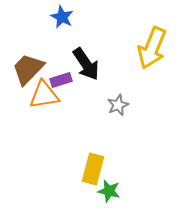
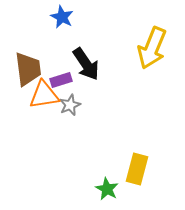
brown trapezoid: rotated 129 degrees clockwise
gray star: moved 48 px left
yellow rectangle: moved 44 px right
green star: moved 2 px left, 2 px up; rotated 15 degrees clockwise
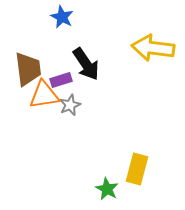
yellow arrow: moved 1 px right; rotated 75 degrees clockwise
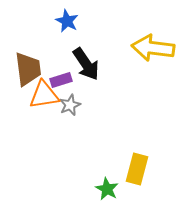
blue star: moved 5 px right, 4 px down
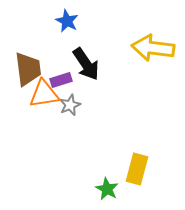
orange triangle: moved 1 px up
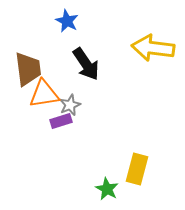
purple rectangle: moved 41 px down
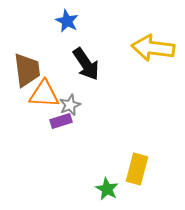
brown trapezoid: moved 1 px left, 1 px down
orange triangle: rotated 12 degrees clockwise
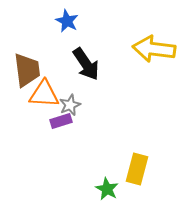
yellow arrow: moved 1 px right, 1 px down
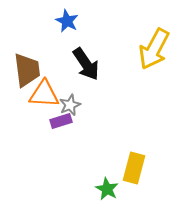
yellow arrow: rotated 69 degrees counterclockwise
yellow rectangle: moved 3 px left, 1 px up
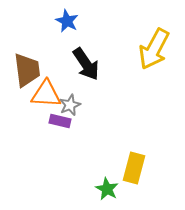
orange triangle: moved 2 px right
purple rectangle: moved 1 px left; rotated 30 degrees clockwise
